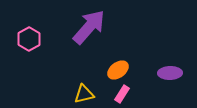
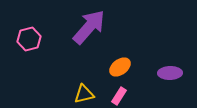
pink hexagon: rotated 15 degrees clockwise
orange ellipse: moved 2 px right, 3 px up
pink rectangle: moved 3 px left, 2 px down
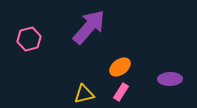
purple ellipse: moved 6 px down
pink rectangle: moved 2 px right, 4 px up
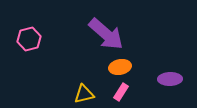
purple arrow: moved 17 px right, 7 px down; rotated 90 degrees clockwise
orange ellipse: rotated 25 degrees clockwise
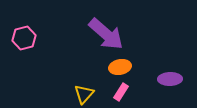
pink hexagon: moved 5 px left, 1 px up
yellow triangle: rotated 35 degrees counterclockwise
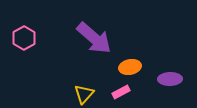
purple arrow: moved 12 px left, 4 px down
pink hexagon: rotated 15 degrees counterclockwise
orange ellipse: moved 10 px right
pink rectangle: rotated 30 degrees clockwise
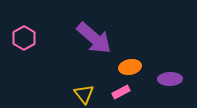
yellow triangle: rotated 20 degrees counterclockwise
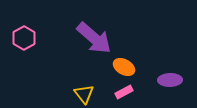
orange ellipse: moved 6 px left; rotated 40 degrees clockwise
purple ellipse: moved 1 px down
pink rectangle: moved 3 px right
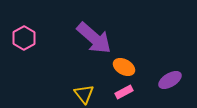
purple ellipse: rotated 30 degrees counterclockwise
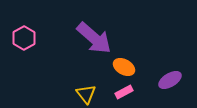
yellow triangle: moved 2 px right
